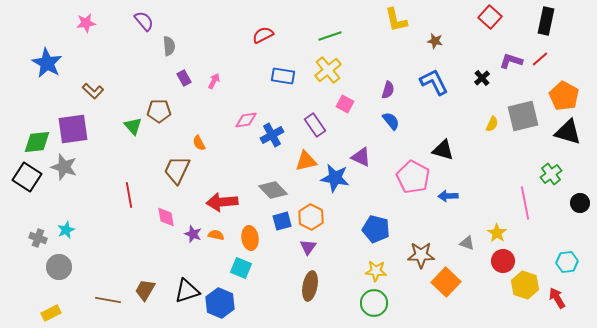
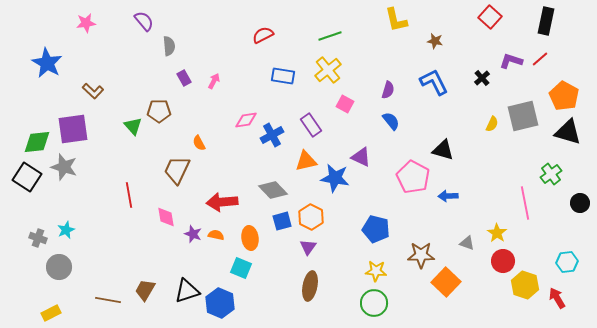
purple rectangle at (315, 125): moved 4 px left
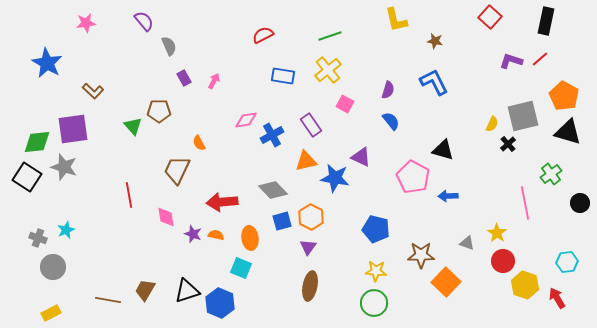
gray semicircle at (169, 46): rotated 18 degrees counterclockwise
black cross at (482, 78): moved 26 px right, 66 px down
gray circle at (59, 267): moved 6 px left
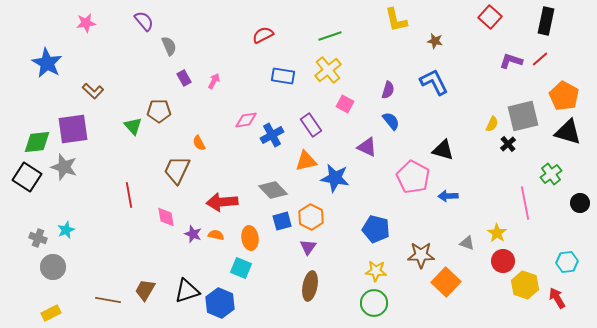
purple triangle at (361, 157): moved 6 px right, 10 px up
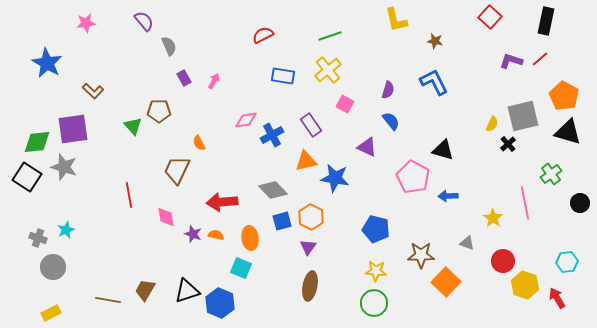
yellow star at (497, 233): moved 4 px left, 15 px up
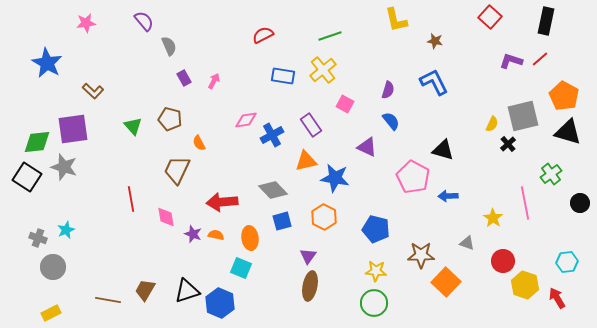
yellow cross at (328, 70): moved 5 px left
brown pentagon at (159, 111): moved 11 px right, 8 px down; rotated 15 degrees clockwise
red line at (129, 195): moved 2 px right, 4 px down
orange hexagon at (311, 217): moved 13 px right
purple triangle at (308, 247): moved 9 px down
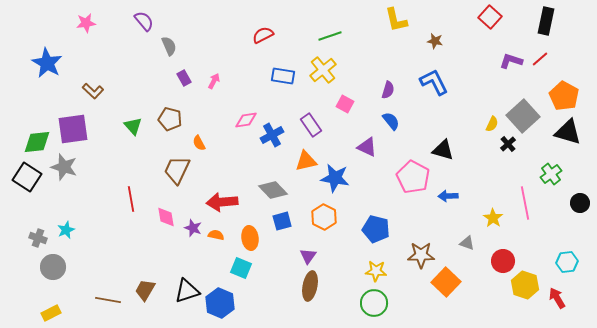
gray square at (523, 116): rotated 28 degrees counterclockwise
purple star at (193, 234): moved 6 px up
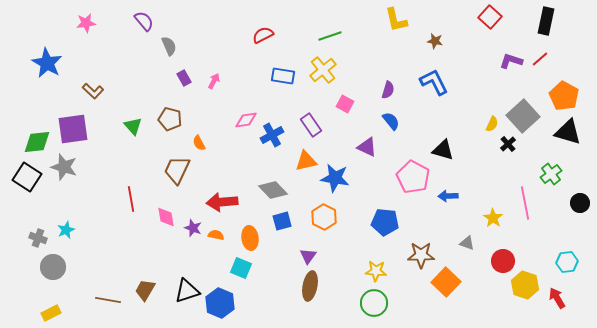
blue pentagon at (376, 229): moved 9 px right, 7 px up; rotated 8 degrees counterclockwise
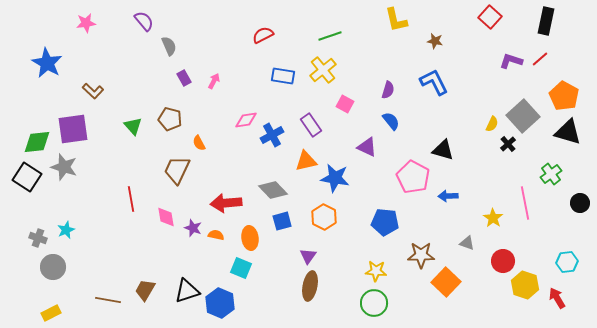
red arrow at (222, 202): moved 4 px right, 1 px down
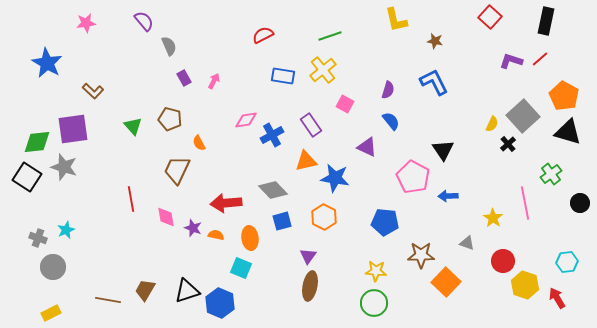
black triangle at (443, 150): rotated 40 degrees clockwise
